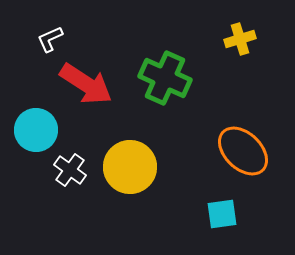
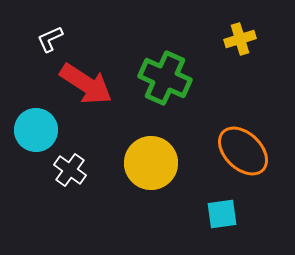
yellow circle: moved 21 px right, 4 px up
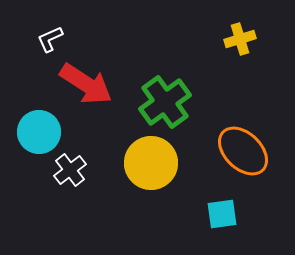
green cross: moved 24 px down; rotated 30 degrees clockwise
cyan circle: moved 3 px right, 2 px down
white cross: rotated 16 degrees clockwise
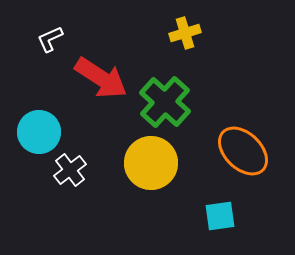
yellow cross: moved 55 px left, 6 px up
red arrow: moved 15 px right, 6 px up
green cross: rotated 12 degrees counterclockwise
cyan square: moved 2 px left, 2 px down
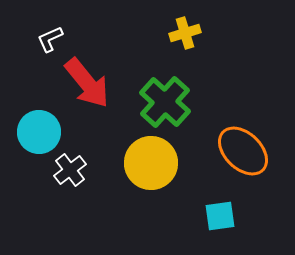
red arrow: moved 14 px left, 5 px down; rotated 18 degrees clockwise
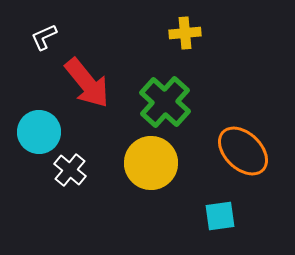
yellow cross: rotated 12 degrees clockwise
white L-shape: moved 6 px left, 2 px up
white cross: rotated 12 degrees counterclockwise
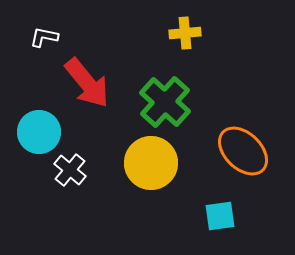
white L-shape: rotated 36 degrees clockwise
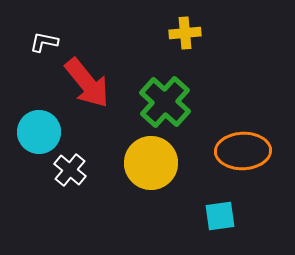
white L-shape: moved 5 px down
orange ellipse: rotated 46 degrees counterclockwise
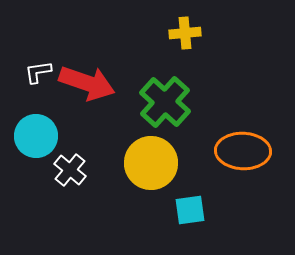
white L-shape: moved 6 px left, 30 px down; rotated 20 degrees counterclockwise
red arrow: rotated 32 degrees counterclockwise
cyan circle: moved 3 px left, 4 px down
orange ellipse: rotated 4 degrees clockwise
cyan square: moved 30 px left, 6 px up
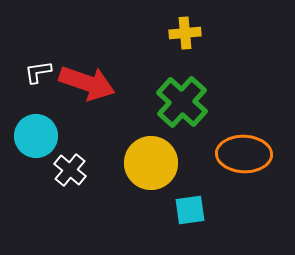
green cross: moved 17 px right
orange ellipse: moved 1 px right, 3 px down
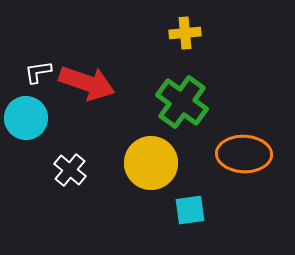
green cross: rotated 6 degrees counterclockwise
cyan circle: moved 10 px left, 18 px up
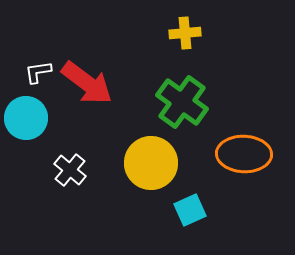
red arrow: rotated 18 degrees clockwise
cyan square: rotated 16 degrees counterclockwise
